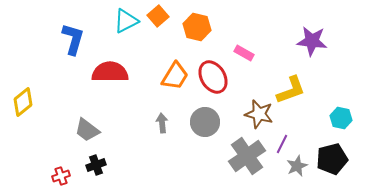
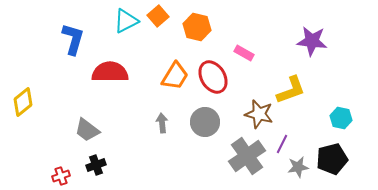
gray star: moved 1 px right, 1 px down; rotated 15 degrees clockwise
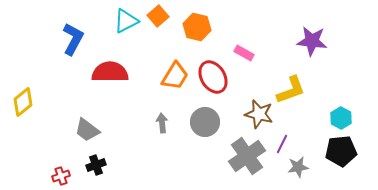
blue L-shape: rotated 12 degrees clockwise
cyan hexagon: rotated 15 degrees clockwise
black pentagon: moved 9 px right, 8 px up; rotated 8 degrees clockwise
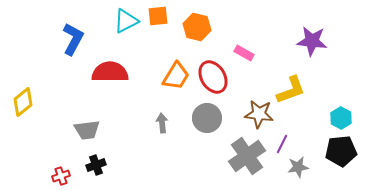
orange square: rotated 35 degrees clockwise
orange trapezoid: moved 1 px right
brown star: rotated 8 degrees counterclockwise
gray circle: moved 2 px right, 4 px up
gray trapezoid: rotated 44 degrees counterclockwise
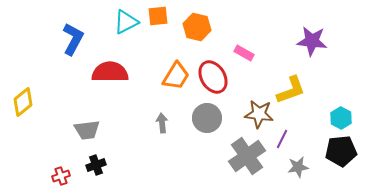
cyan triangle: moved 1 px down
purple line: moved 5 px up
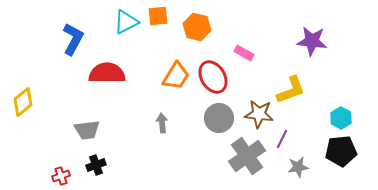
red semicircle: moved 3 px left, 1 px down
gray circle: moved 12 px right
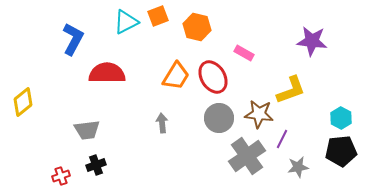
orange square: rotated 15 degrees counterclockwise
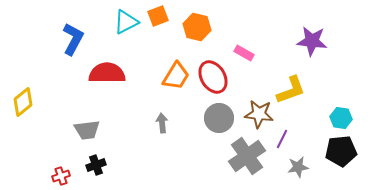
cyan hexagon: rotated 20 degrees counterclockwise
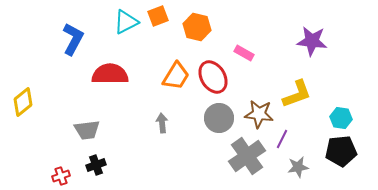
red semicircle: moved 3 px right, 1 px down
yellow L-shape: moved 6 px right, 4 px down
